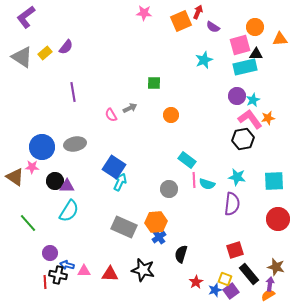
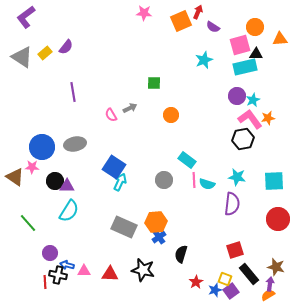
gray circle at (169, 189): moved 5 px left, 9 px up
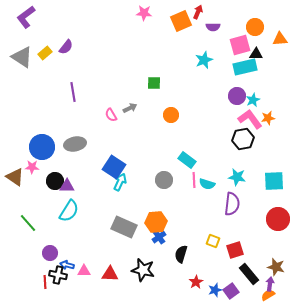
purple semicircle at (213, 27): rotated 32 degrees counterclockwise
yellow square at (225, 279): moved 12 px left, 38 px up
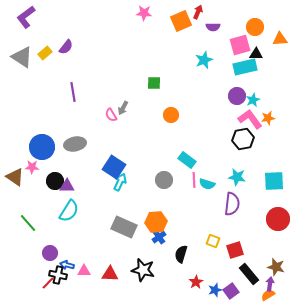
gray arrow at (130, 108): moved 7 px left; rotated 144 degrees clockwise
red line at (45, 282): moved 3 px right, 1 px down; rotated 48 degrees clockwise
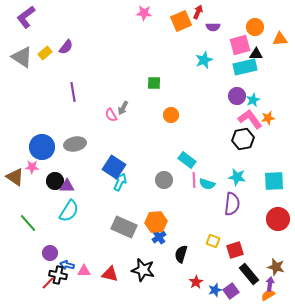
red triangle at (110, 274): rotated 12 degrees clockwise
